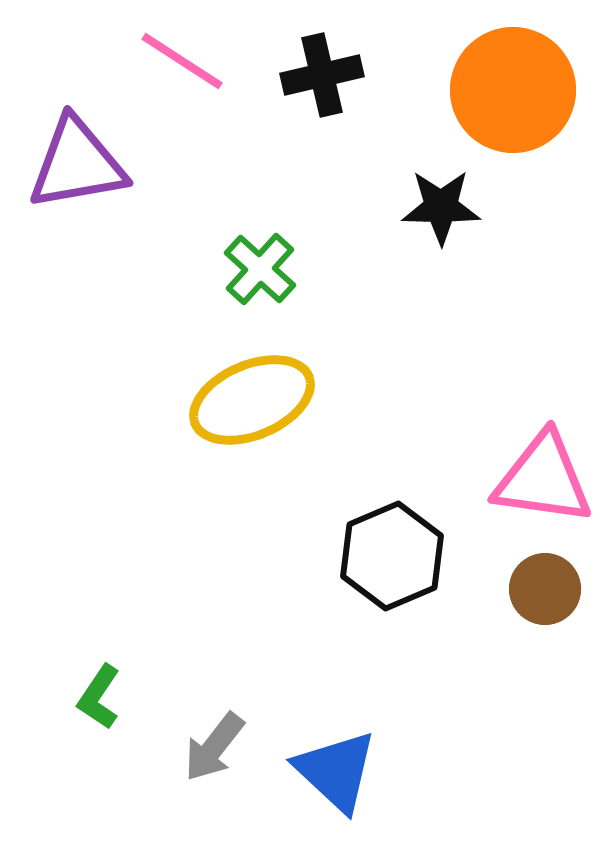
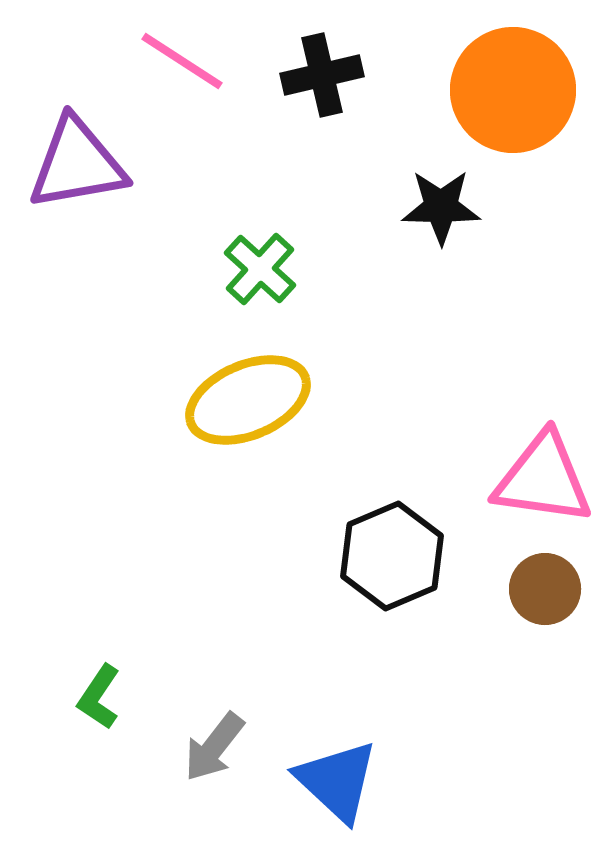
yellow ellipse: moved 4 px left
blue triangle: moved 1 px right, 10 px down
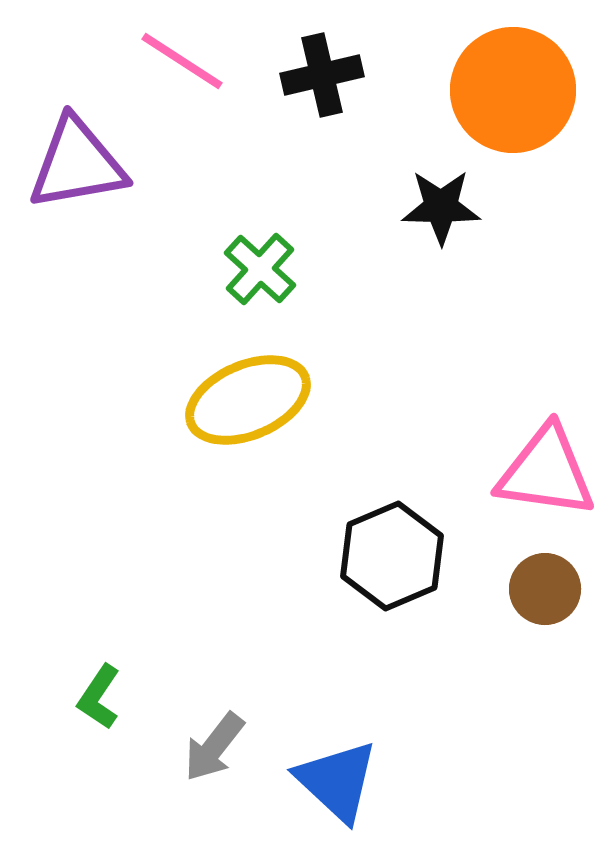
pink triangle: moved 3 px right, 7 px up
